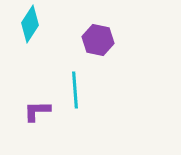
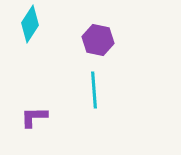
cyan line: moved 19 px right
purple L-shape: moved 3 px left, 6 px down
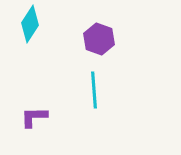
purple hexagon: moved 1 px right, 1 px up; rotated 8 degrees clockwise
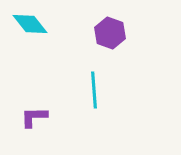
cyan diamond: rotated 72 degrees counterclockwise
purple hexagon: moved 11 px right, 6 px up
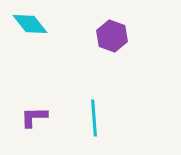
purple hexagon: moved 2 px right, 3 px down
cyan line: moved 28 px down
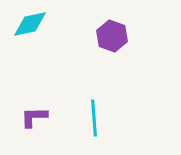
cyan diamond: rotated 63 degrees counterclockwise
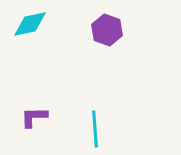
purple hexagon: moved 5 px left, 6 px up
cyan line: moved 1 px right, 11 px down
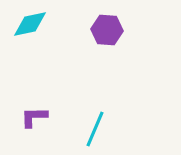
purple hexagon: rotated 16 degrees counterclockwise
cyan line: rotated 27 degrees clockwise
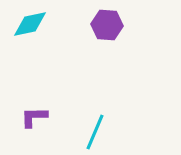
purple hexagon: moved 5 px up
cyan line: moved 3 px down
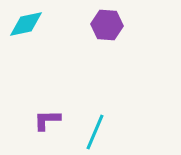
cyan diamond: moved 4 px left
purple L-shape: moved 13 px right, 3 px down
